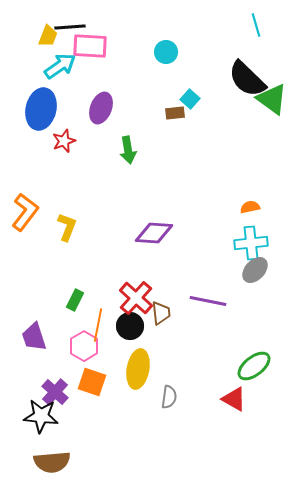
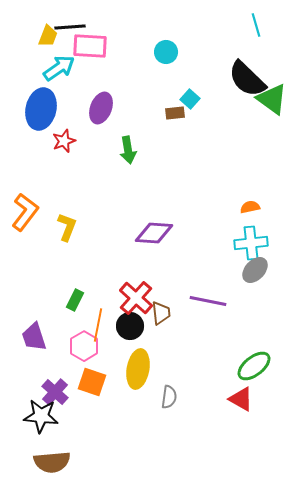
cyan arrow: moved 1 px left, 2 px down
red triangle: moved 7 px right
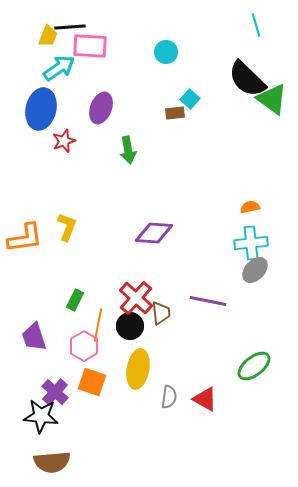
orange L-shape: moved 26 px down; rotated 45 degrees clockwise
red triangle: moved 36 px left
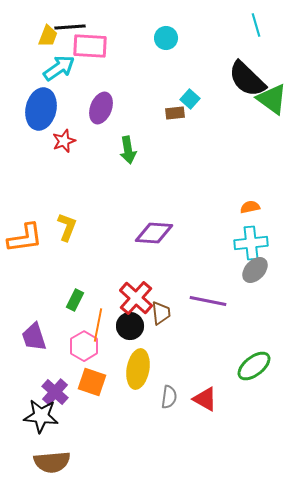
cyan circle: moved 14 px up
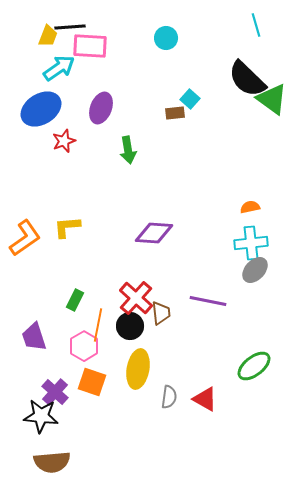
blue ellipse: rotated 45 degrees clockwise
yellow L-shape: rotated 116 degrees counterclockwise
orange L-shape: rotated 27 degrees counterclockwise
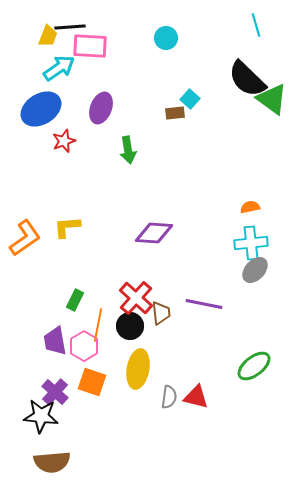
purple line: moved 4 px left, 3 px down
purple trapezoid: moved 21 px right, 4 px down; rotated 8 degrees clockwise
red triangle: moved 9 px left, 2 px up; rotated 16 degrees counterclockwise
